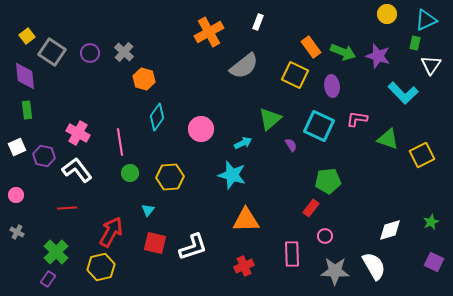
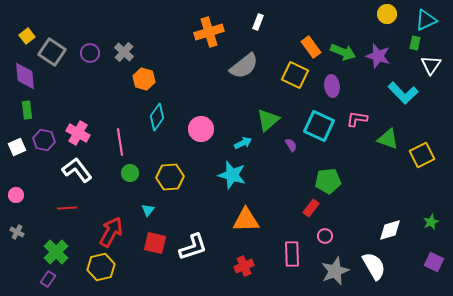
orange cross at (209, 32): rotated 12 degrees clockwise
green triangle at (270, 119): moved 2 px left, 1 px down
purple hexagon at (44, 156): moved 16 px up
gray star at (335, 271): rotated 24 degrees counterclockwise
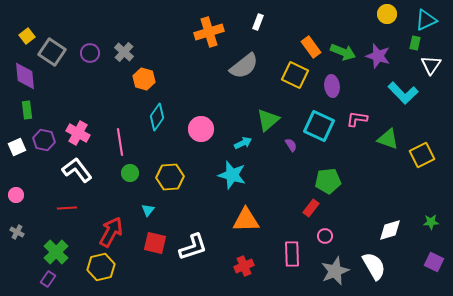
green star at (431, 222): rotated 21 degrees clockwise
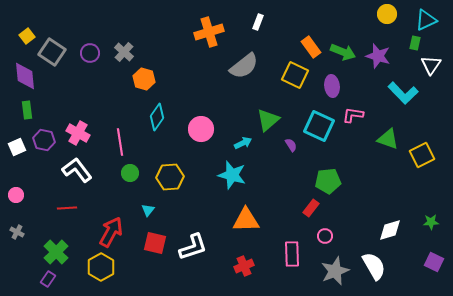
pink L-shape at (357, 119): moved 4 px left, 4 px up
yellow hexagon at (101, 267): rotated 16 degrees counterclockwise
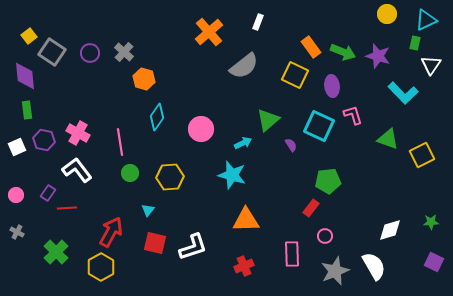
orange cross at (209, 32): rotated 24 degrees counterclockwise
yellow square at (27, 36): moved 2 px right
pink L-shape at (353, 115): rotated 65 degrees clockwise
purple rectangle at (48, 279): moved 86 px up
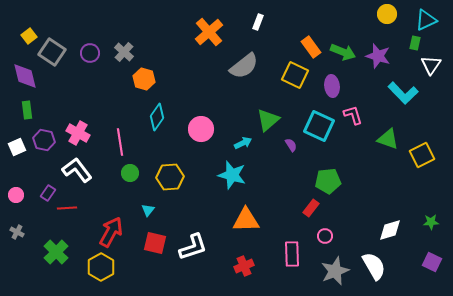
purple diamond at (25, 76): rotated 8 degrees counterclockwise
purple square at (434, 262): moved 2 px left
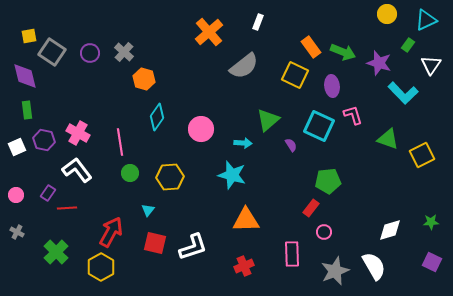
yellow square at (29, 36): rotated 28 degrees clockwise
green rectangle at (415, 43): moved 7 px left, 2 px down; rotated 24 degrees clockwise
purple star at (378, 56): moved 1 px right, 7 px down
cyan arrow at (243, 143): rotated 30 degrees clockwise
pink circle at (325, 236): moved 1 px left, 4 px up
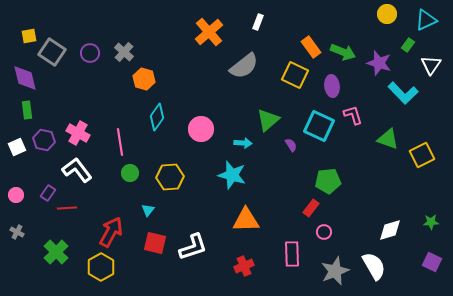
purple diamond at (25, 76): moved 2 px down
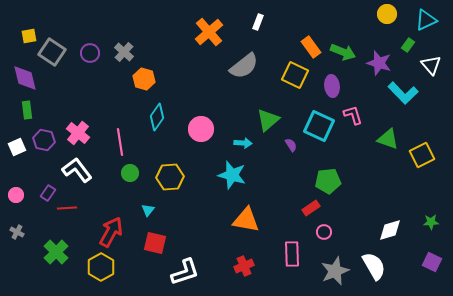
white triangle at (431, 65): rotated 15 degrees counterclockwise
pink cross at (78, 133): rotated 10 degrees clockwise
red rectangle at (311, 208): rotated 18 degrees clockwise
orange triangle at (246, 220): rotated 12 degrees clockwise
white L-shape at (193, 247): moved 8 px left, 25 px down
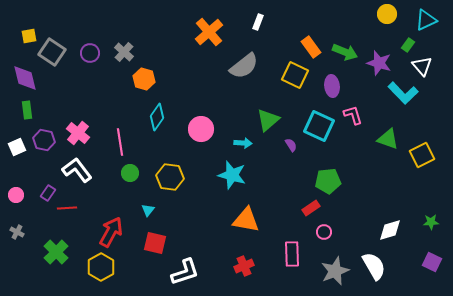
green arrow at (343, 52): moved 2 px right
white triangle at (431, 65): moved 9 px left, 1 px down
yellow hexagon at (170, 177): rotated 12 degrees clockwise
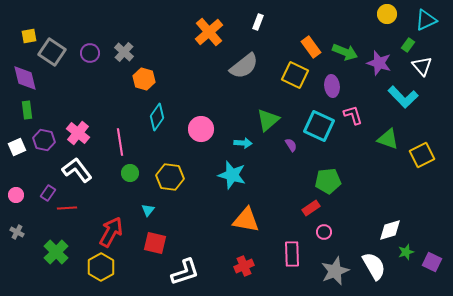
cyan L-shape at (403, 93): moved 4 px down
green star at (431, 222): moved 25 px left, 30 px down; rotated 14 degrees counterclockwise
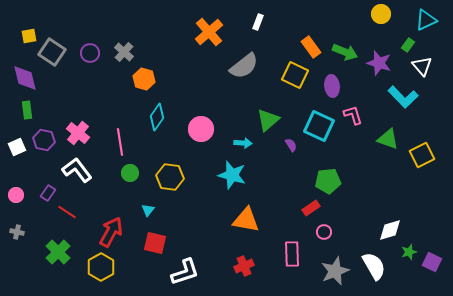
yellow circle at (387, 14): moved 6 px left
red line at (67, 208): moved 4 px down; rotated 36 degrees clockwise
gray cross at (17, 232): rotated 16 degrees counterclockwise
green cross at (56, 252): moved 2 px right
green star at (406, 252): moved 3 px right
